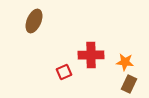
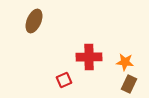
red cross: moved 2 px left, 2 px down
red square: moved 8 px down
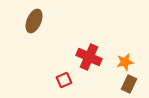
red cross: rotated 25 degrees clockwise
orange star: rotated 18 degrees counterclockwise
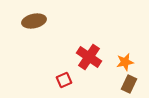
brown ellipse: rotated 55 degrees clockwise
red cross: rotated 10 degrees clockwise
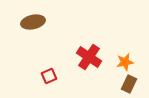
brown ellipse: moved 1 px left, 1 px down
red square: moved 15 px left, 4 px up
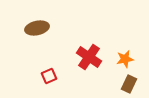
brown ellipse: moved 4 px right, 6 px down
orange star: moved 3 px up
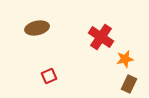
red cross: moved 12 px right, 20 px up
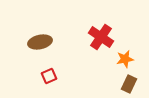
brown ellipse: moved 3 px right, 14 px down
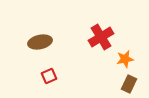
red cross: rotated 25 degrees clockwise
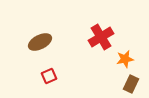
brown ellipse: rotated 15 degrees counterclockwise
brown rectangle: moved 2 px right
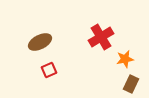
red square: moved 6 px up
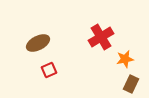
brown ellipse: moved 2 px left, 1 px down
